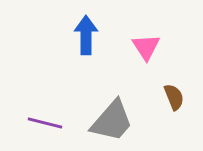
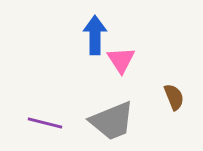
blue arrow: moved 9 px right
pink triangle: moved 25 px left, 13 px down
gray trapezoid: rotated 27 degrees clockwise
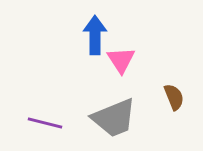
gray trapezoid: moved 2 px right, 3 px up
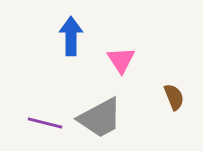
blue arrow: moved 24 px left, 1 px down
gray trapezoid: moved 14 px left; rotated 6 degrees counterclockwise
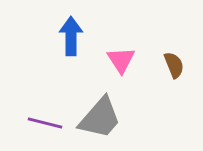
brown semicircle: moved 32 px up
gray trapezoid: rotated 21 degrees counterclockwise
